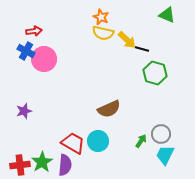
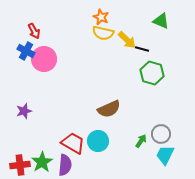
green triangle: moved 6 px left, 6 px down
red arrow: rotated 70 degrees clockwise
green hexagon: moved 3 px left
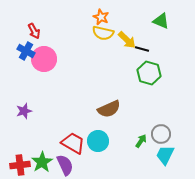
green hexagon: moved 3 px left
purple semicircle: rotated 30 degrees counterclockwise
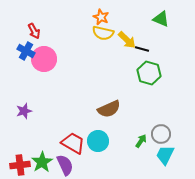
green triangle: moved 2 px up
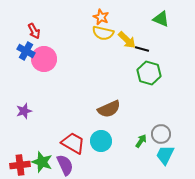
cyan circle: moved 3 px right
green star: rotated 20 degrees counterclockwise
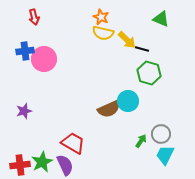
red arrow: moved 14 px up; rotated 14 degrees clockwise
blue cross: moved 1 px left; rotated 36 degrees counterclockwise
cyan circle: moved 27 px right, 40 px up
green star: rotated 25 degrees clockwise
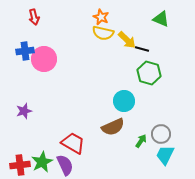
cyan circle: moved 4 px left
brown semicircle: moved 4 px right, 18 px down
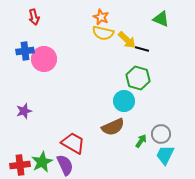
green hexagon: moved 11 px left, 5 px down
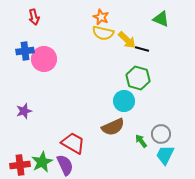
green arrow: rotated 72 degrees counterclockwise
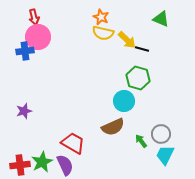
pink circle: moved 6 px left, 22 px up
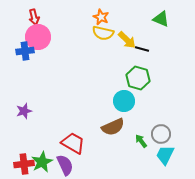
red cross: moved 4 px right, 1 px up
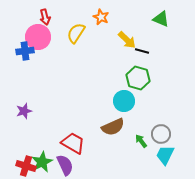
red arrow: moved 11 px right
yellow semicircle: moved 27 px left; rotated 110 degrees clockwise
black line: moved 2 px down
red cross: moved 2 px right, 2 px down; rotated 24 degrees clockwise
